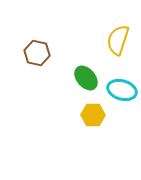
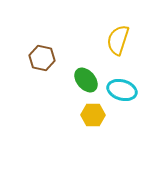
brown hexagon: moved 5 px right, 5 px down
green ellipse: moved 2 px down
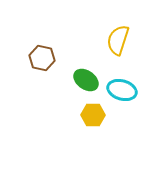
green ellipse: rotated 15 degrees counterclockwise
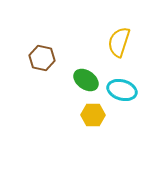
yellow semicircle: moved 1 px right, 2 px down
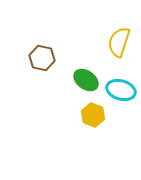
cyan ellipse: moved 1 px left
yellow hexagon: rotated 20 degrees clockwise
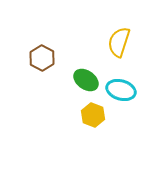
brown hexagon: rotated 15 degrees clockwise
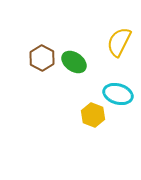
yellow semicircle: rotated 8 degrees clockwise
green ellipse: moved 12 px left, 18 px up
cyan ellipse: moved 3 px left, 4 px down
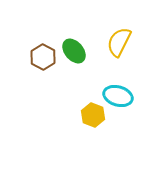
brown hexagon: moved 1 px right, 1 px up
green ellipse: moved 11 px up; rotated 15 degrees clockwise
cyan ellipse: moved 2 px down
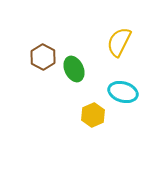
green ellipse: moved 18 px down; rotated 15 degrees clockwise
cyan ellipse: moved 5 px right, 4 px up
yellow hexagon: rotated 15 degrees clockwise
